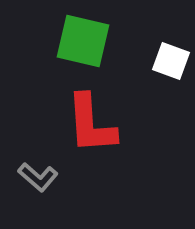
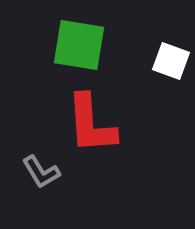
green square: moved 4 px left, 4 px down; rotated 4 degrees counterclockwise
gray L-shape: moved 3 px right, 5 px up; rotated 18 degrees clockwise
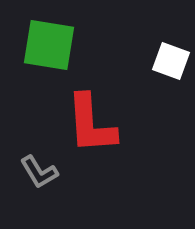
green square: moved 30 px left
gray L-shape: moved 2 px left
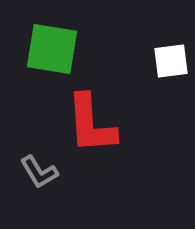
green square: moved 3 px right, 4 px down
white square: rotated 27 degrees counterclockwise
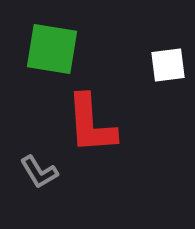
white square: moved 3 px left, 4 px down
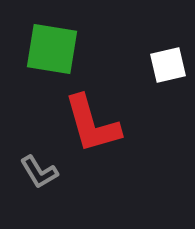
white square: rotated 6 degrees counterclockwise
red L-shape: moved 1 px right; rotated 12 degrees counterclockwise
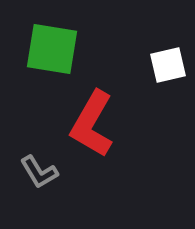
red L-shape: rotated 46 degrees clockwise
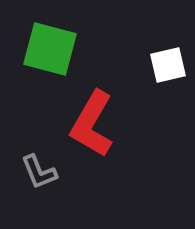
green square: moved 2 px left; rotated 6 degrees clockwise
gray L-shape: rotated 9 degrees clockwise
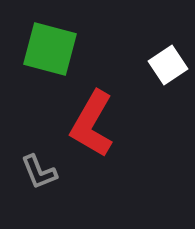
white square: rotated 21 degrees counterclockwise
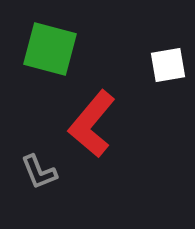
white square: rotated 24 degrees clockwise
red L-shape: rotated 10 degrees clockwise
